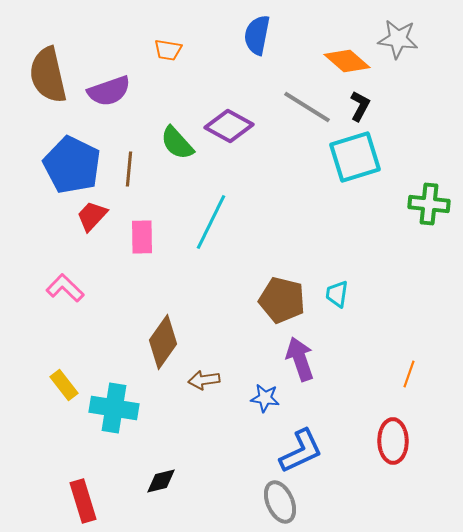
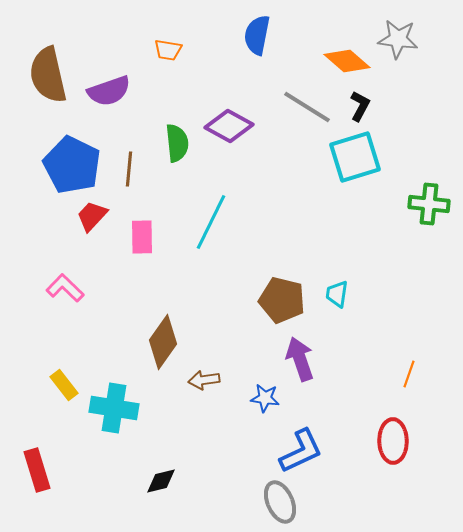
green semicircle: rotated 144 degrees counterclockwise
red rectangle: moved 46 px left, 31 px up
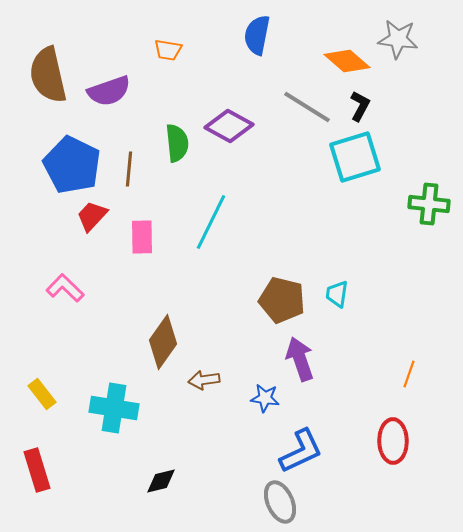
yellow rectangle: moved 22 px left, 9 px down
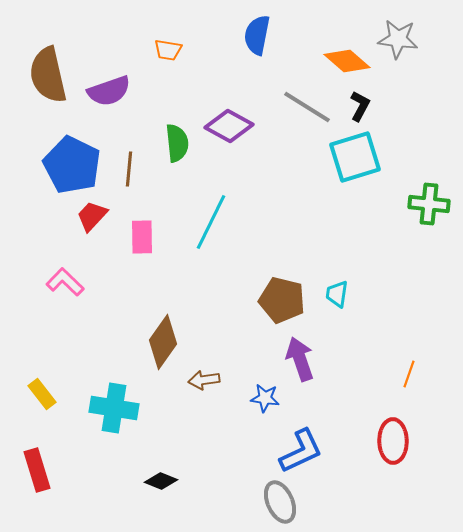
pink L-shape: moved 6 px up
black diamond: rotated 36 degrees clockwise
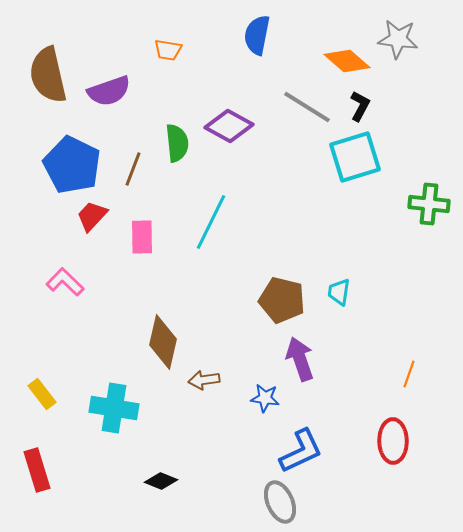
brown line: moved 4 px right; rotated 16 degrees clockwise
cyan trapezoid: moved 2 px right, 2 px up
brown diamond: rotated 22 degrees counterclockwise
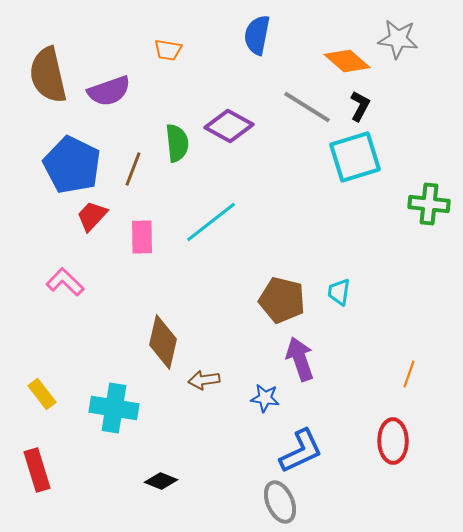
cyan line: rotated 26 degrees clockwise
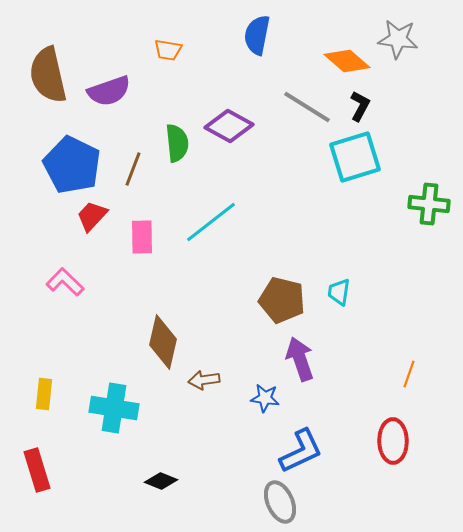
yellow rectangle: moved 2 px right; rotated 44 degrees clockwise
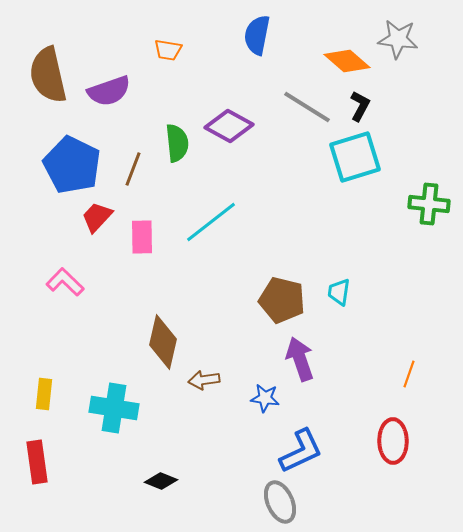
red trapezoid: moved 5 px right, 1 px down
red rectangle: moved 8 px up; rotated 9 degrees clockwise
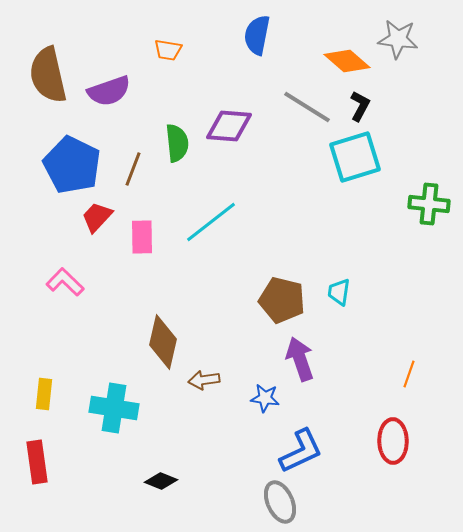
purple diamond: rotated 24 degrees counterclockwise
